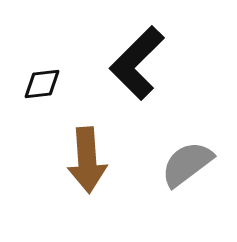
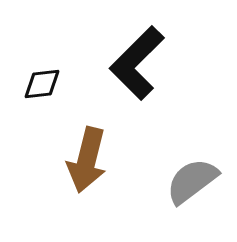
brown arrow: rotated 18 degrees clockwise
gray semicircle: moved 5 px right, 17 px down
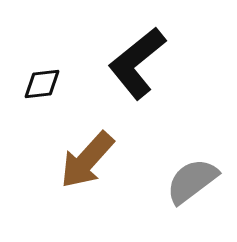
black L-shape: rotated 6 degrees clockwise
brown arrow: rotated 28 degrees clockwise
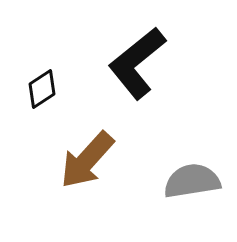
black diamond: moved 5 px down; rotated 27 degrees counterclockwise
gray semicircle: rotated 28 degrees clockwise
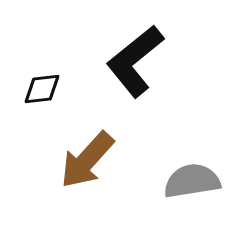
black L-shape: moved 2 px left, 2 px up
black diamond: rotated 27 degrees clockwise
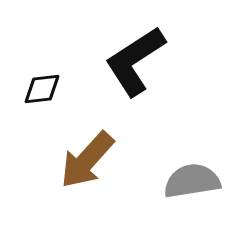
black L-shape: rotated 6 degrees clockwise
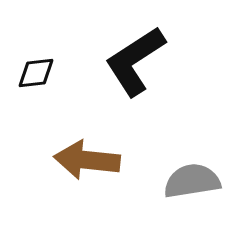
black diamond: moved 6 px left, 16 px up
brown arrow: rotated 54 degrees clockwise
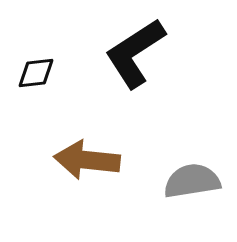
black L-shape: moved 8 px up
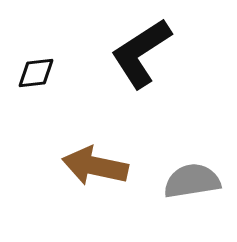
black L-shape: moved 6 px right
brown arrow: moved 8 px right, 6 px down; rotated 6 degrees clockwise
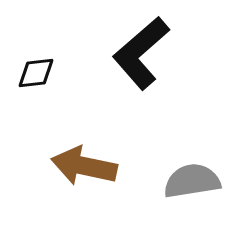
black L-shape: rotated 8 degrees counterclockwise
brown arrow: moved 11 px left
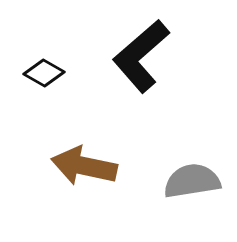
black L-shape: moved 3 px down
black diamond: moved 8 px right; rotated 36 degrees clockwise
